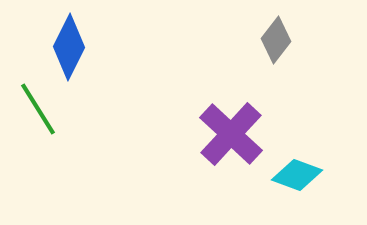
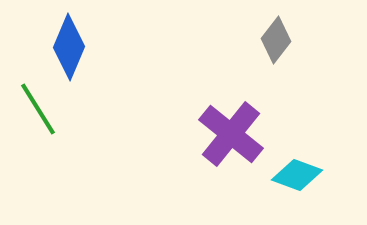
blue diamond: rotated 4 degrees counterclockwise
purple cross: rotated 4 degrees counterclockwise
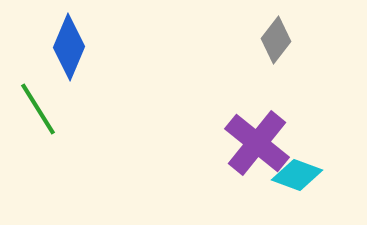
purple cross: moved 26 px right, 9 px down
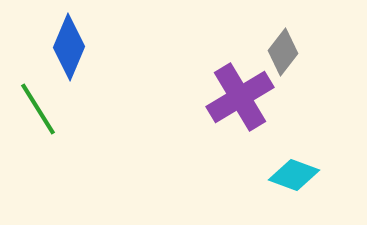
gray diamond: moved 7 px right, 12 px down
purple cross: moved 17 px left, 46 px up; rotated 20 degrees clockwise
cyan diamond: moved 3 px left
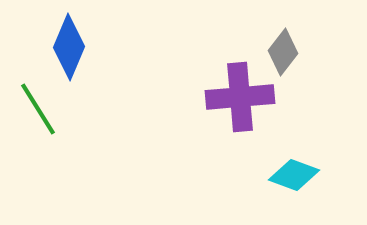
purple cross: rotated 26 degrees clockwise
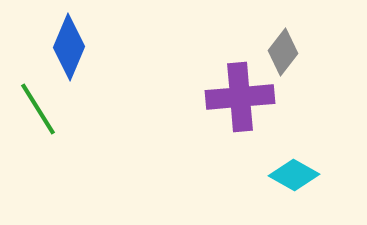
cyan diamond: rotated 9 degrees clockwise
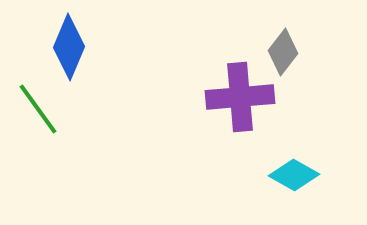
green line: rotated 4 degrees counterclockwise
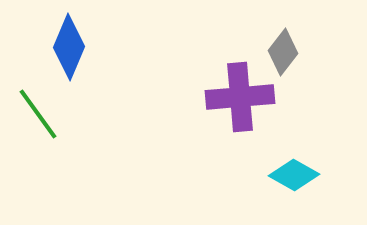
green line: moved 5 px down
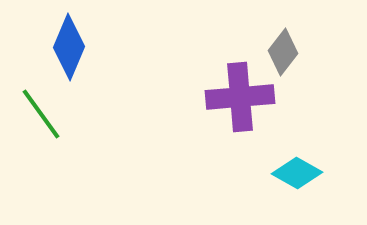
green line: moved 3 px right
cyan diamond: moved 3 px right, 2 px up
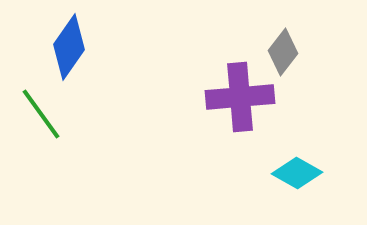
blue diamond: rotated 12 degrees clockwise
